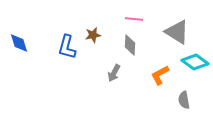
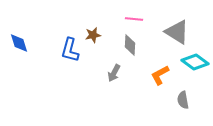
blue L-shape: moved 3 px right, 3 px down
gray semicircle: moved 1 px left
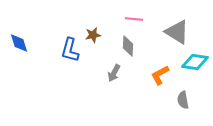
gray diamond: moved 2 px left, 1 px down
cyan diamond: rotated 28 degrees counterclockwise
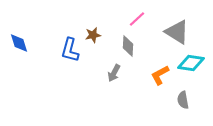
pink line: moved 3 px right; rotated 48 degrees counterclockwise
cyan diamond: moved 4 px left, 1 px down
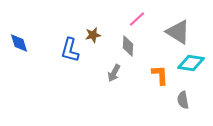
gray triangle: moved 1 px right
orange L-shape: rotated 115 degrees clockwise
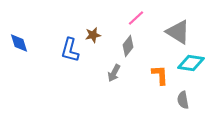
pink line: moved 1 px left, 1 px up
gray diamond: rotated 35 degrees clockwise
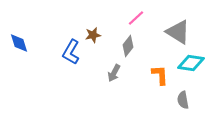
blue L-shape: moved 1 px right, 2 px down; rotated 15 degrees clockwise
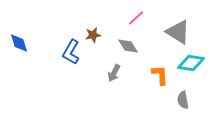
gray diamond: rotated 70 degrees counterclockwise
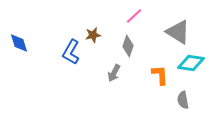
pink line: moved 2 px left, 2 px up
gray diamond: rotated 50 degrees clockwise
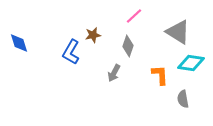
gray semicircle: moved 1 px up
